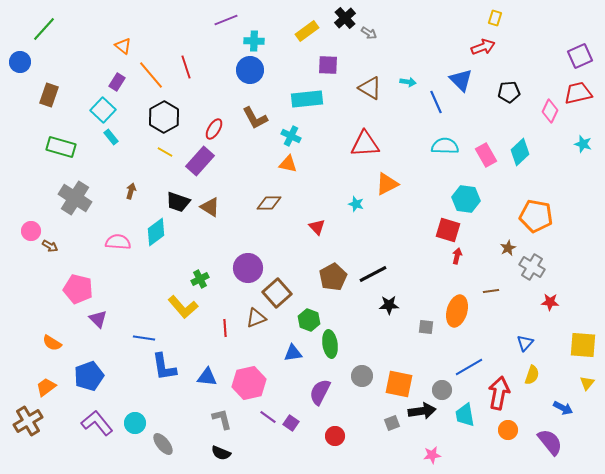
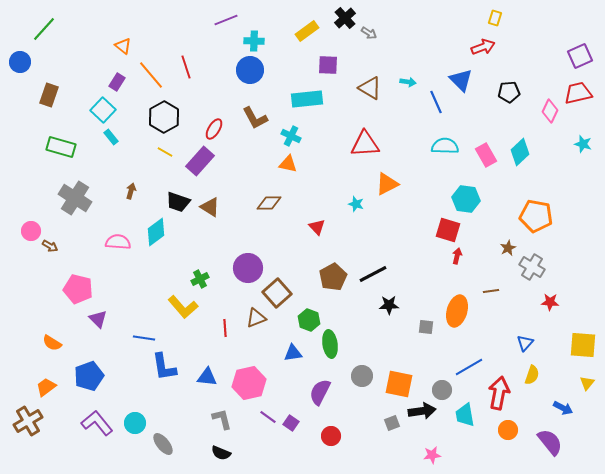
red circle at (335, 436): moved 4 px left
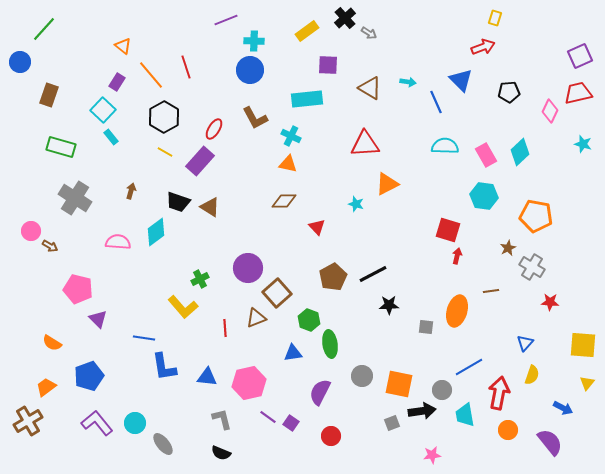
cyan hexagon at (466, 199): moved 18 px right, 3 px up
brown diamond at (269, 203): moved 15 px right, 2 px up
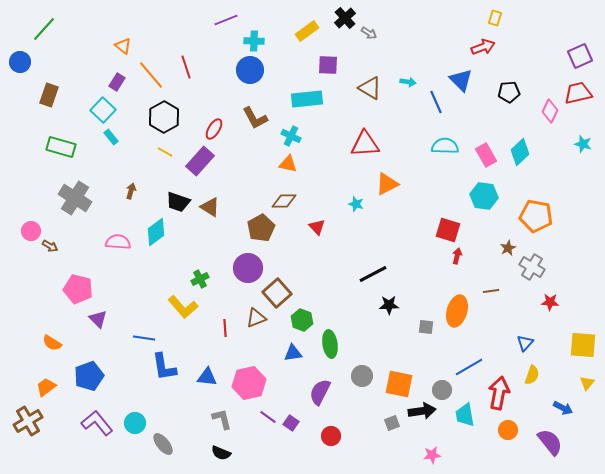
brown pentagon at (333, 277): moved 72 px left, 49 px up
green hexagon at (309, 320): moved 7 px left
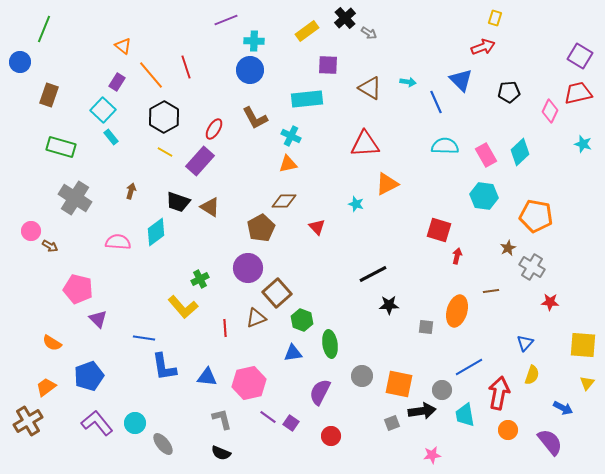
green line at (44, 29): rotated 20 degrees counterclockwise
purple square at (580, 56): rotated 35 degrees counterclockwise
orange triangle at (288, 164): rotated 24 degrees counterclockwise
red square at (448, 230): moved 9 px left
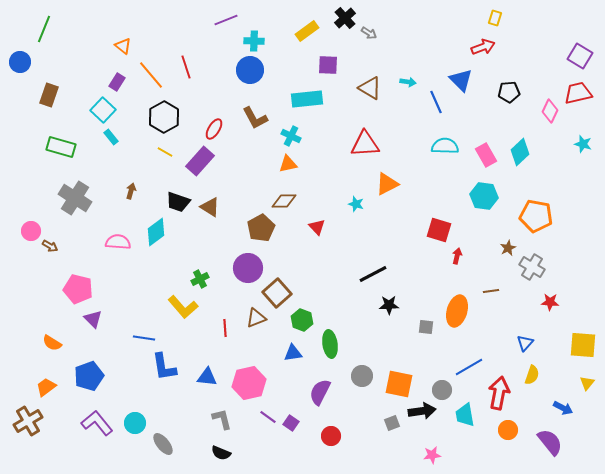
purple triangle at (98, 319): moved 5 px left
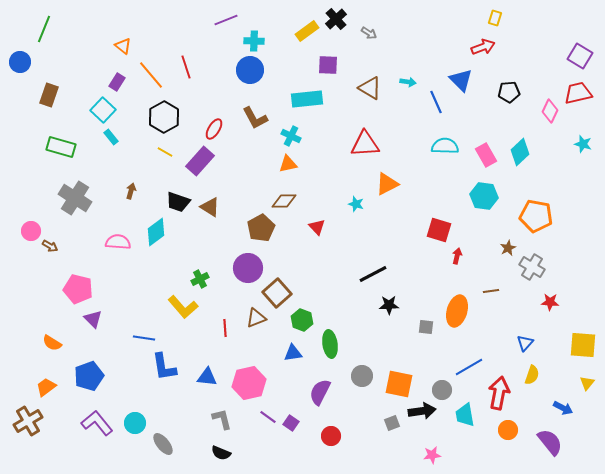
black cross at (345, 18): moved 9 px left, 1 px down
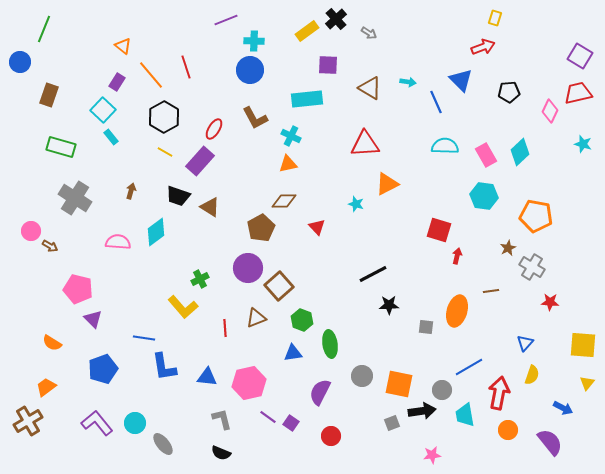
black trapezoid at (178, 202): moved 6 px up
brown square at (277, 293): moved 2 px right, 7 px up
blue pentagon at (89, 376): moved 14 px right, 7 px up
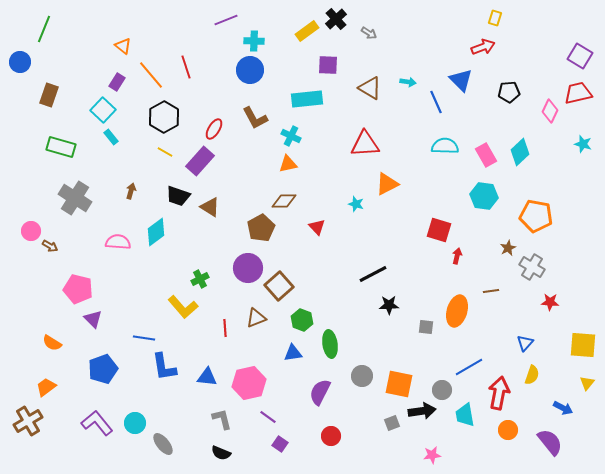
purple square at (291, 423): moved 11 px left, 21 px down
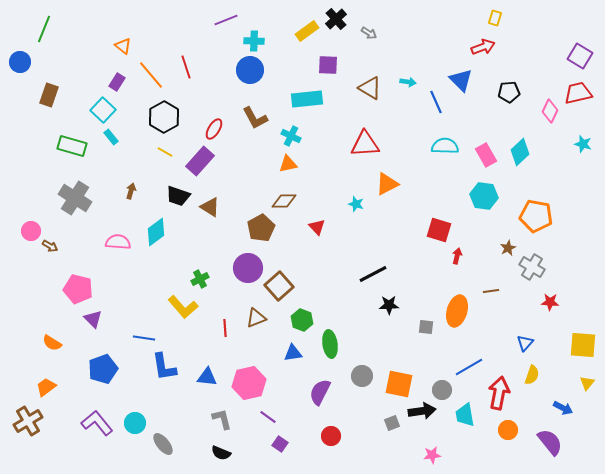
green rectangle at (61, 147): moved 11 px right, 1 px up
